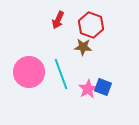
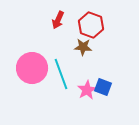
pink circle: moved 3 px right, 4 px up
pink star: moved 1 px left, 1 px down
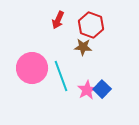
cyan line: moved 2 px down
blue square: moved 1 px left, 2 px down; rotated 24 degrees clockwise
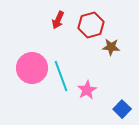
red hexagon: rotated 25 degrees clockwise
brown star: moved 28 px right
blue square: moved 20 px right, 20 px down
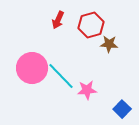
brown star: moved 2 px left, 3 px up
cyan line: rotated 24 degrees counterclockwise
pink star: rotated 24 degrees clockwise
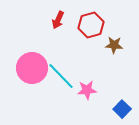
brown star: moved 5 px right, 1 px down
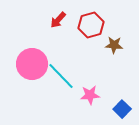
red arrow: rotated 18 degrees clockwise
pink circle: moved 4 px up
pink star: moved 3 px right, 5 px down
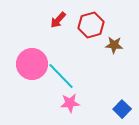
pink star: moved 20 px left, 8 px down
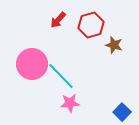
brown star: rotated 12 degrees clockwise
blue square: moved 3 px down
